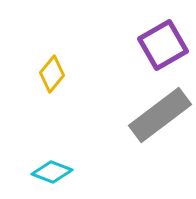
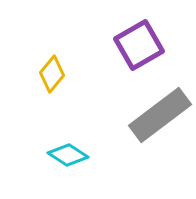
purple square: moved 24 px left
cyan diamond: moved 16 px right, 17 px up; rotated 12 degrees clockwise
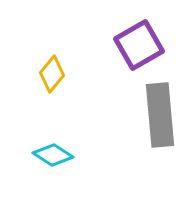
gray rectangle: rotated 58 degrees counterclockwise
cyan diamond: moved 15 px left
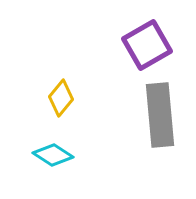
purple square: moved 8 px right
yellow diamond: moved 9 px right, 24 px down
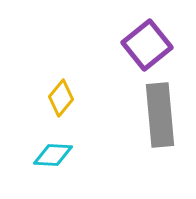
purple square: rotated 9 degrees counterclockwise
cyan diamond: rotated 30 degrees counterclockwise
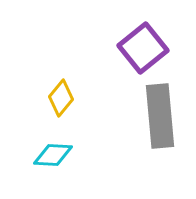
purple square: moved 4 px left, 3 px down
gray rectangle: moved 1 px down
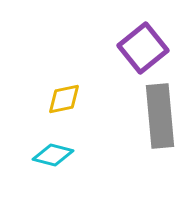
yellow diamond: moved 3 px right, 1 px down; rotated 39 degrees clockwise
cyan diamond: rotated 12 degrees clockwise
